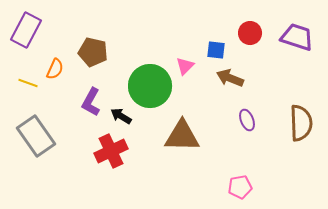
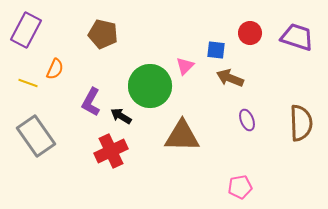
brown pentagon: moved 10 px right, 18 px up
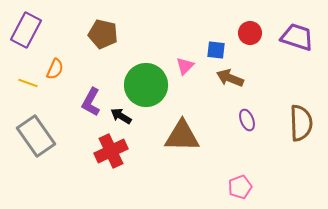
green circle: moved 4 px left, 1 px up
pink pentagon: rotated 10 degrees counterclockwise
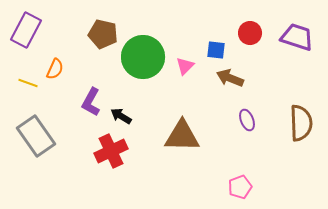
green circle: moved 3 px left, 28 px up
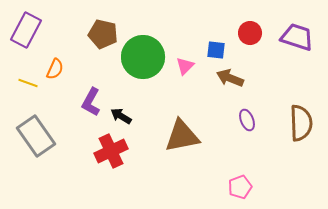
brown triangle: rotated 12 degrees counterclockwise
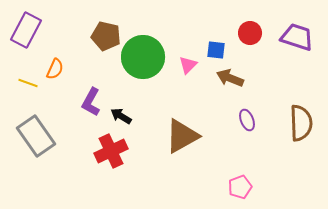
brown pentagon: moved 3 px right, 2 px down
pink triangle: moved 3 px right, 1 px up
brown triangle: rotated 18 degrees counterclockwise
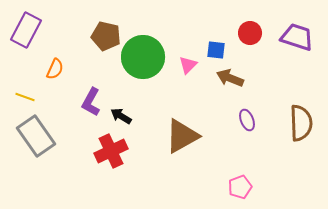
yellow line: moved 3 px left, 14 px down
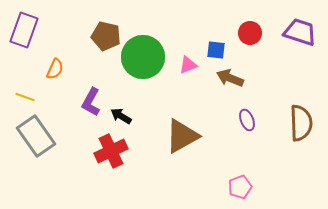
purple rectangle: moved 2 px left; rotated 8 degrees counterclockwise
purple trapezoid: moved 3 px right, 5 px up
pink triangle: rotated 24 degrees clockwise
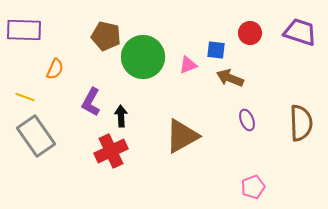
purple rectangle: rotated 72 degrees clockwise
black arrow: rotated 55 degrees clockwise
pink pentagon: moved 13 px right
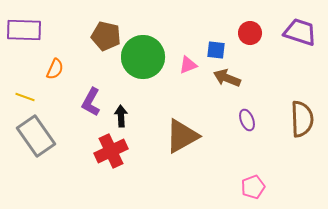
brown arrow: moved 3 px left
brown semicircle: moved 1 px right, 4 px up
